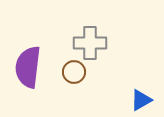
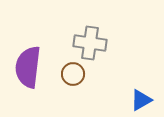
gray cross: rotated 8 degrees clockwise
brown circle: moved 1 px left, 2 px down
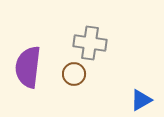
brown circle: moved 1 px right
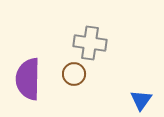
purple semicircle: moved 12 px down; rotated 6 degrees counterclockwise
blue triangle: rotated 25 degrees counterclockwise
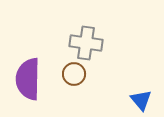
gray cross: moved 4 px left
blue triangle: rotated 15 degrees counterclockwise
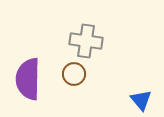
gray cross: moved 2 px up
